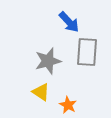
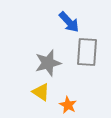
gray star: moved 2 px down
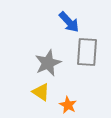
gray star: rotated 8 degrees counterclockwise
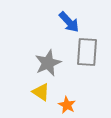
orange star: moved 1 px left
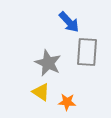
gray star: rotated 24 degrees counterclockwise
orange star: moved 3 px up; rotated 24 degrees counterclockwise
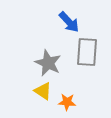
yellow triangle: moved 2 px right, 1 px up
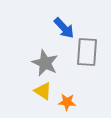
blue arrow: moved 5 px left, 6 px down
gray star: moved 3 px left
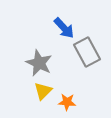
gray rectangle: rotated 32 degrees counterclockwise
gray star: moved 6 px left
yellow triangle: rotated 42 degrees clockwise
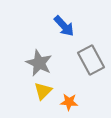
blue arrow: moved 2 px up
gray rectangle: moved 4 px right, 8 px down
orange star: moved 2 px right
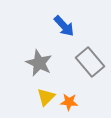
gray rectangle: moved 1 px left, 2 px down; rotated 12 degrees counterclockwise
yellow triangle: moved 3 px right, 6 px down
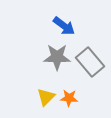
blue arrow: rotated 10 degrees counterclockwise
gray star: moved 18 px right, 6 px up; rotated 24 degrees counterclockwise
orange star: moved 4 px up
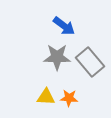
yellow triangle: rotated 48 degrees clockwise
